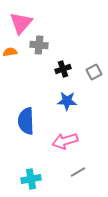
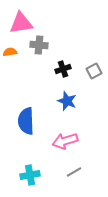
pink triangle: rotated 40 degrees clockwise
gray square: moved 1 px up
blue star: rotated 18 degrees clockwise
gray line: moved 4 px left
cyan cross: moved 1 px left, 4 px up
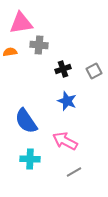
blue semicircle: rotated 32 degrees counterclockwise
pink arrow: rotated 45 degrees clockwise
cyan cross: moved 16 px up; rotated 12 degrees clockwise
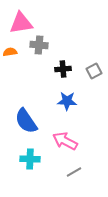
black cross: rotated 14 degrees clockwise
blue star: rotated 18 degrees counterclockwise
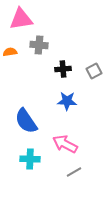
pink triangle: moved 4 px up
pink arrow: moved 3 px down
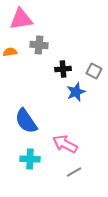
gray square: rotated 35 degrees counterclockwise
blue star: moved 9 px right, 9 px up; rotated 24 degrees counterclockwise
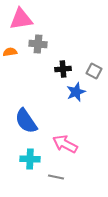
gray cross: moved 1 px left, 1 px up
gray line: moved 18 px left, 5 px down; rotated 42 degrees clockwise
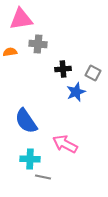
gray square: moved 1 px left, 2 px down
gray line: moved 13 px left
